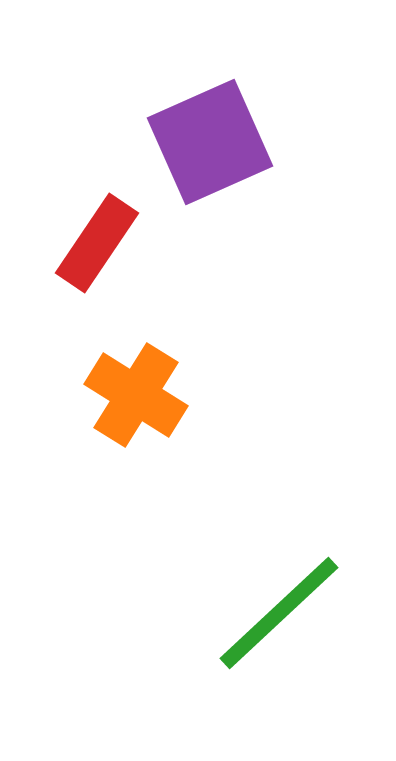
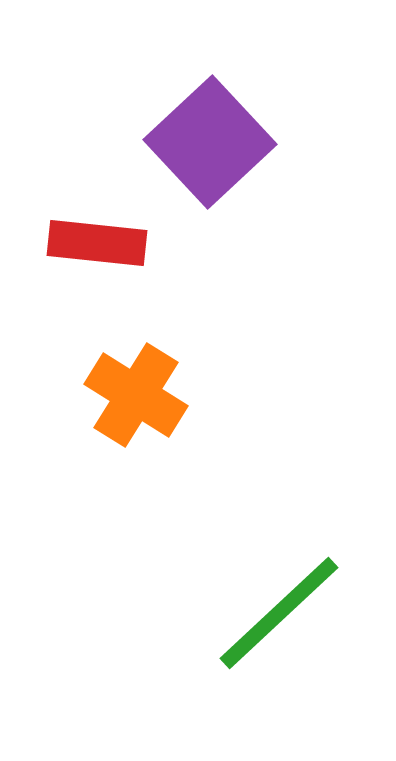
purple square: rotated 19 degrees counterclockwise
red rectangle: rotated 62 degrees clockwise
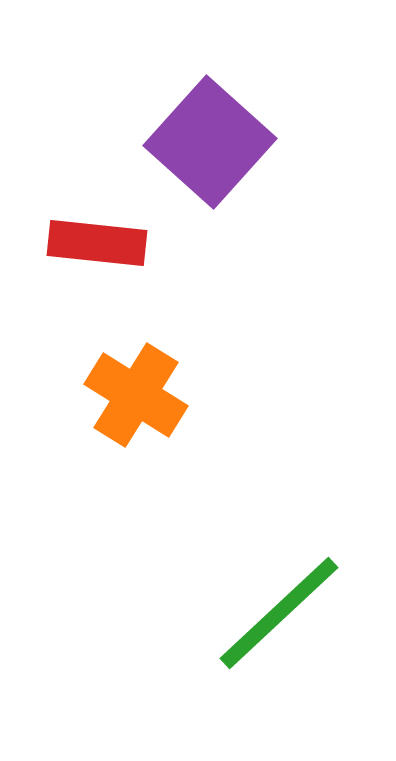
purple square: rotated 5 degrees counterclockwise
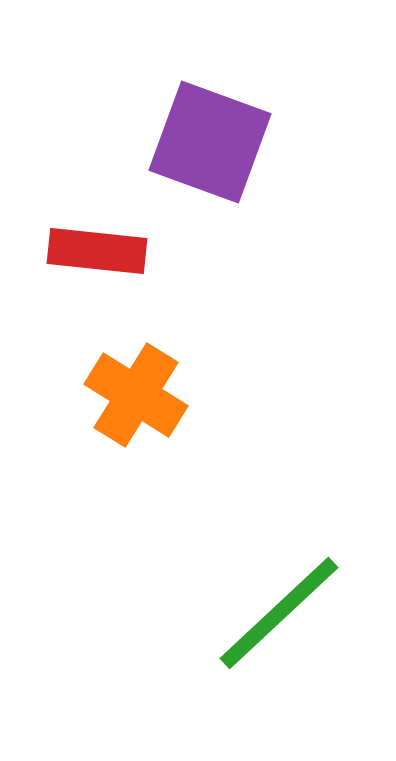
purple square: rotated 22 degrees counterclockwise
red rectangle: moved 8 px down
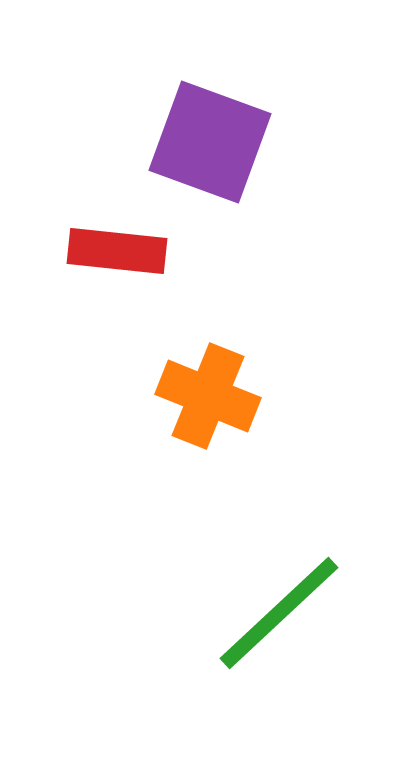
red rectangle: moved 20 px right
orange cross: moved 72 px right, 1 px down; rotated 10 degrees counterclockwise
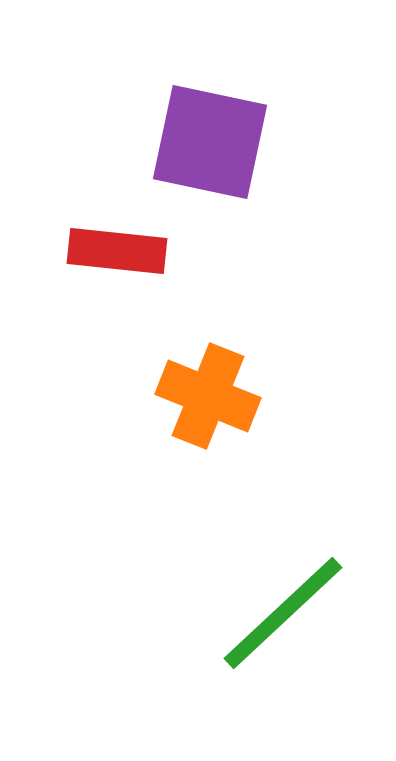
purple square: rotated 8 degrees counterclockwise
green line: moved 4 px right
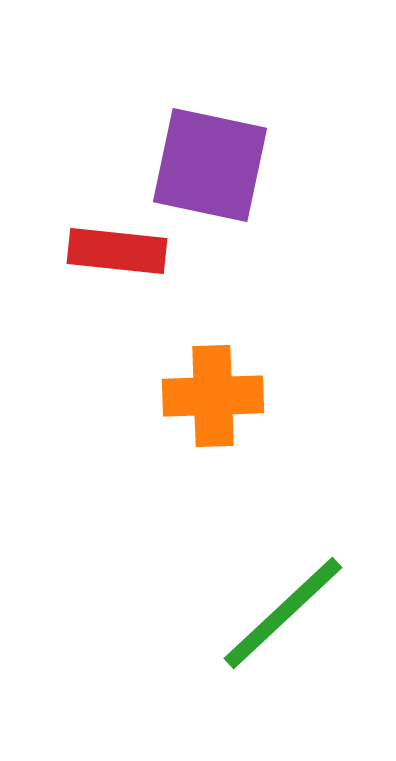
purple square: moved 23 px down
orange cross: moved 5 px right; rotated 24 degrees counterclockwise
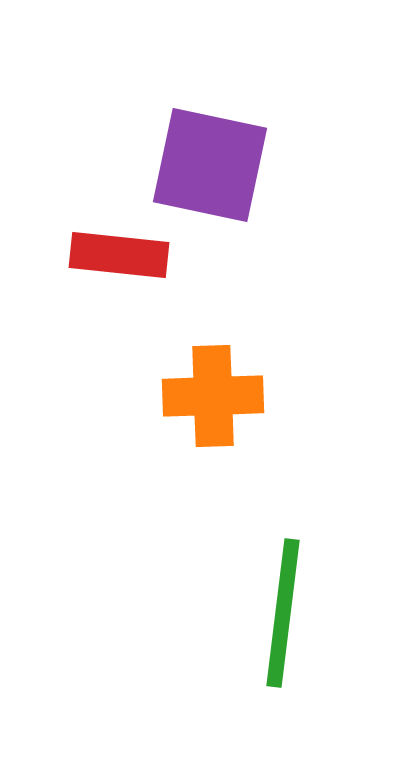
red rectangle: moved 2 px right, 4 px down
green line: rotated 40 degrees counterclockwise
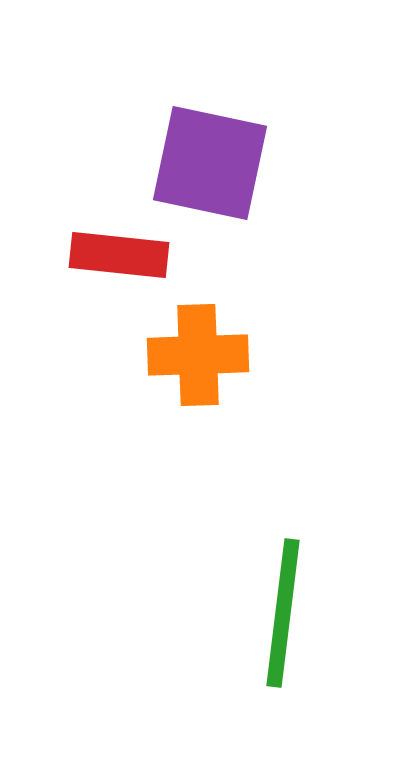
purple square: moved 2 px up
orange cross: moved 15 px left, 41 px up
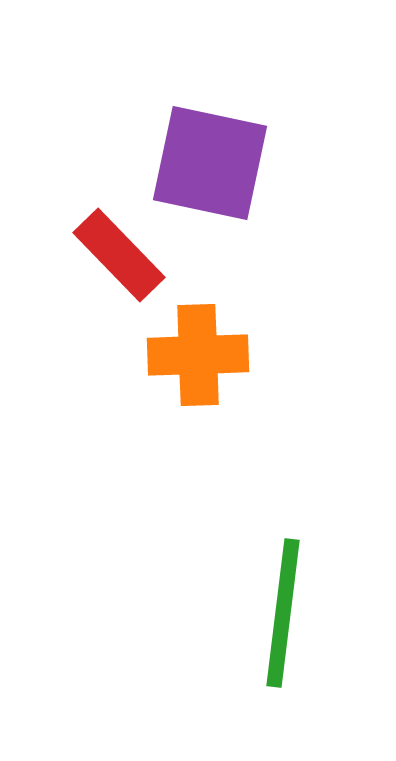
red rectangle: rotated 40 degrees clockwise
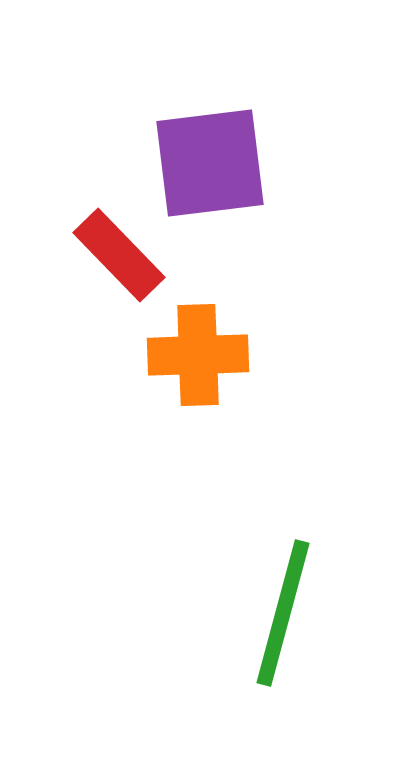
purple square: rotated 19 degrees counterclockwise
green line: rotated 8 degrees clockwise
